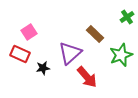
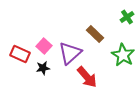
pink square: moved 15 px right, 14 px down; rotated 14 degrees counterclockwise
green star: moved 2 px right; rotated 20 degrees counterclockwise
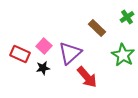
brown rectangle: moved 2 px right, 6 px up
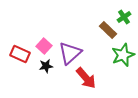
green cross: moved 3 px left
brown rectangle: moved 11 px right, 2 px down
green star: rotated 20 degrees clockwise
black star: moved 3 px right, 2 px up
red arrow: moved 1 px left, 1 px down
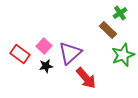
green cross: moved 4 px left, 4 px up
red rectangle: rotated 12 degrees clockwise
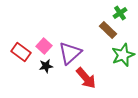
red rectangle: moved 1 px right, 2 px up
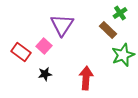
purple triangle: moved 8 px left, 28 px up; rotated 15 degrees counterclockwise
black star: moved 1 px left, 8 px down
red arrow: rotated 135 degrees counterclockwise
